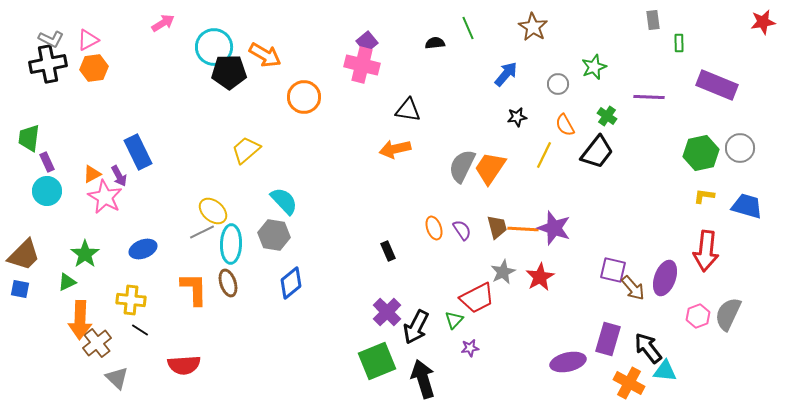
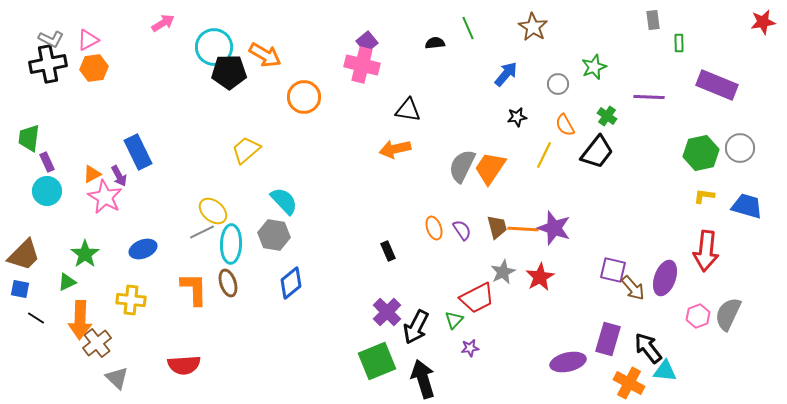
black line at (140, 330): moved 104 px left, 12 px up
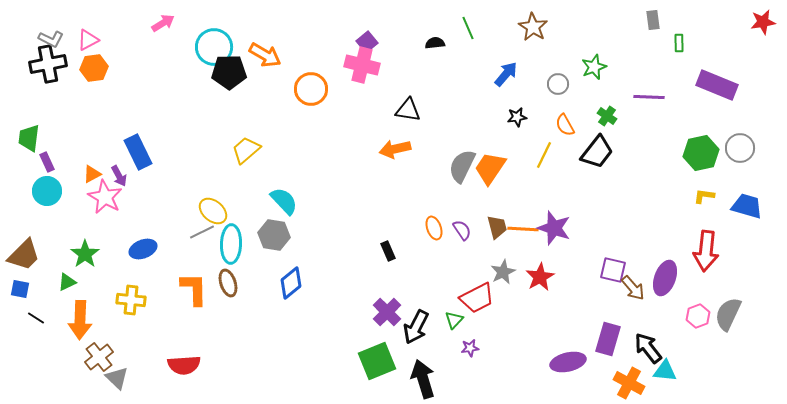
orange circle at (304, 97): moved 7 px right, 8 px up
brown cross at (97, 343): moved 2 px right, 14 px down
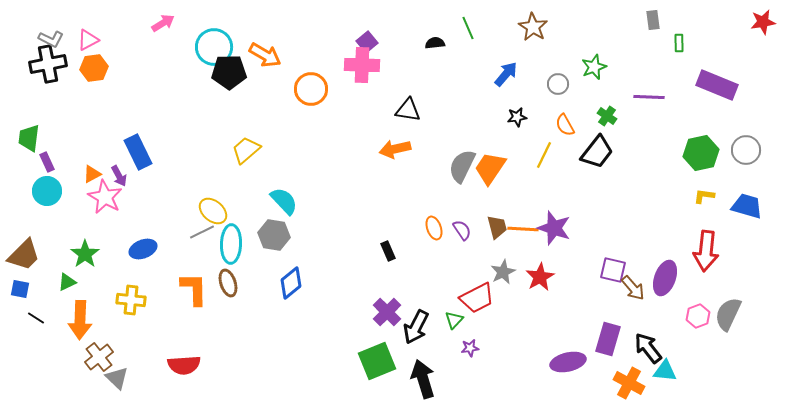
pink cross at (362, 65): rotated 12 degrees counterclockwise
gray circle at (740, 148): moved 6 px right, 2 px down
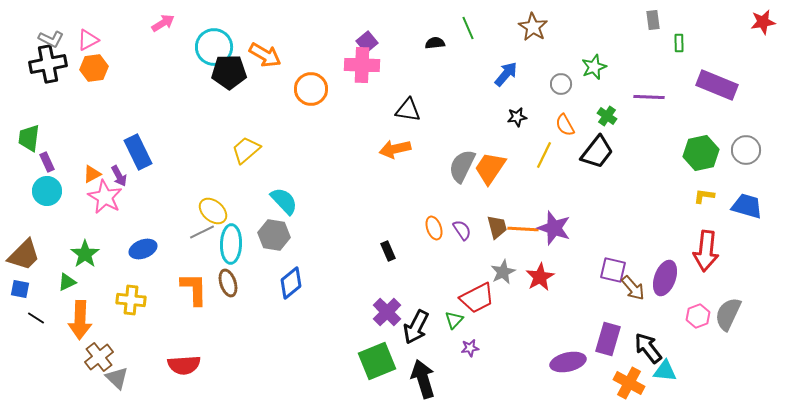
gray circle at (558, 84): moved 3 px right
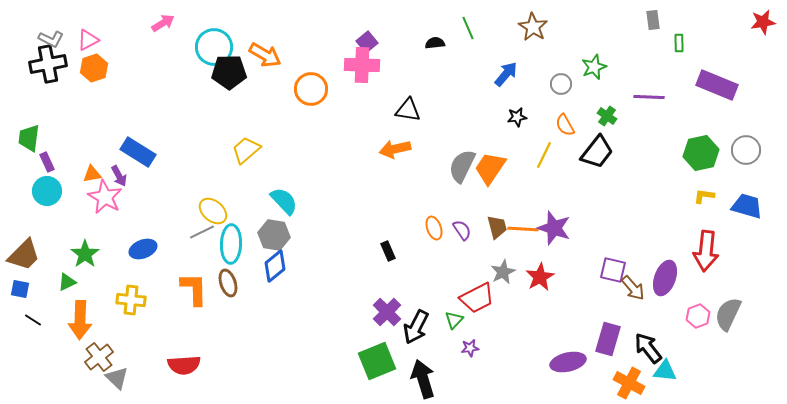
orange hexagon at (94, 68): rotated 12 degrees counterclockwise
blue rectangle at (138, 152): rotated 32 degrees counterclockwise
orange triangle at (92, 174): rotated 18 degrees clockwise
blue diamond at (291, 283): moved 16 px left, 17 px up
black line at (36, 318): moved 3 px left, 2 px down
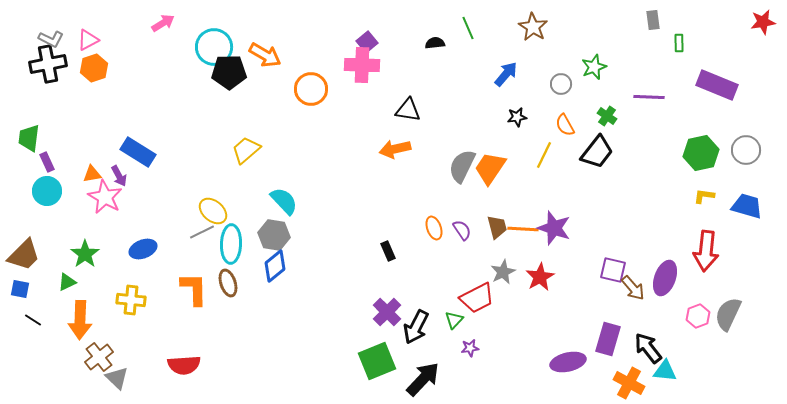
black arrow at (423, 379): rotated 60 degrees clockwise
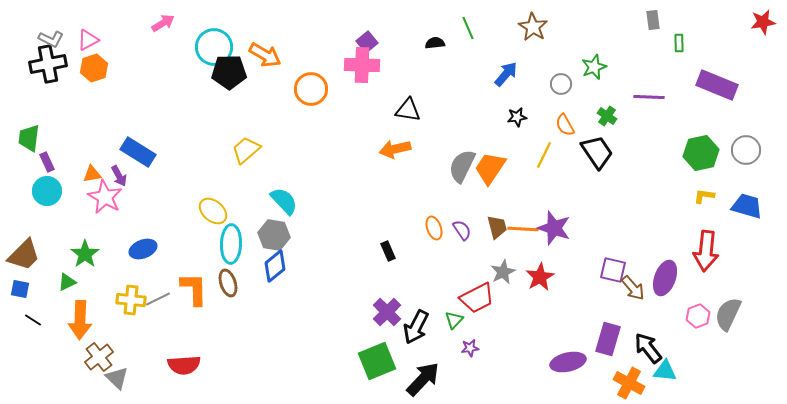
black trapezoid at (597, 152): rotated 72 degrees counterclockwise
gray line at (202, 232): moved 44 px left, 67 px down
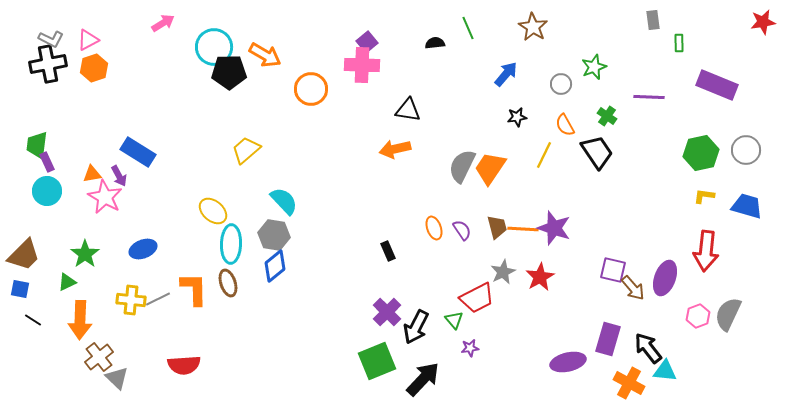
green trapezoid at (29, 138): moved 8 px right, 7 px down
green triangle at (454, 320): rotated 24 degrees counterclockwise
